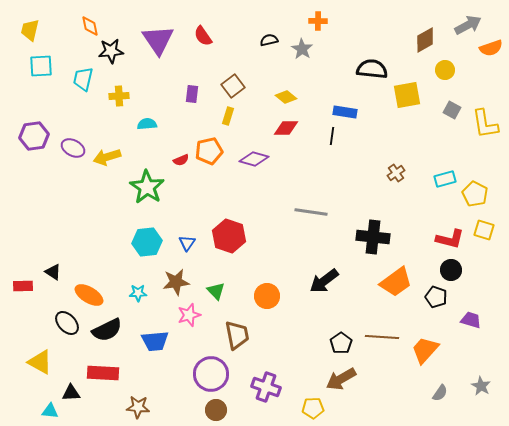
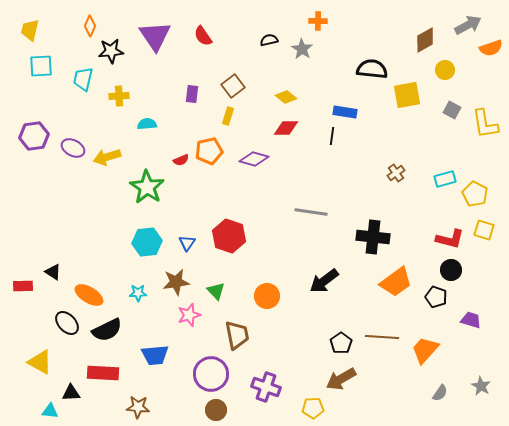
orange diamond at (90, 26): rotated 35 degrees clockwise
purple triangle at (158, 40): moved 3 px left, 4 px up
blue trapezoid at (155, 341): moved 14 px down
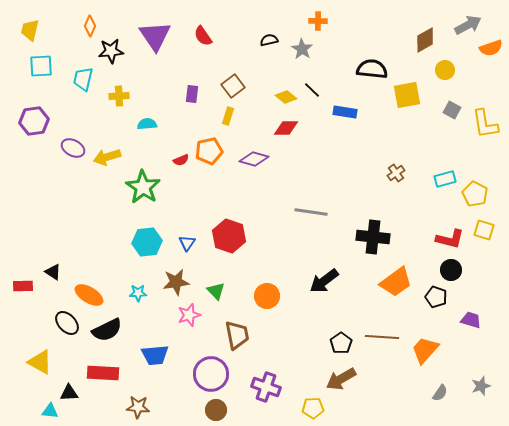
purple hexagon at (34, 136): moved 15 px up
black line at (332, 136): moved 20 px left, 46 px up; rotated 54 degrees counterclockwise
green star at (147, 187): moved 4 px left
gray star at (481, 386): rotated 24 degrees clockwise
black triangle at (71, 393): moved 2 px left
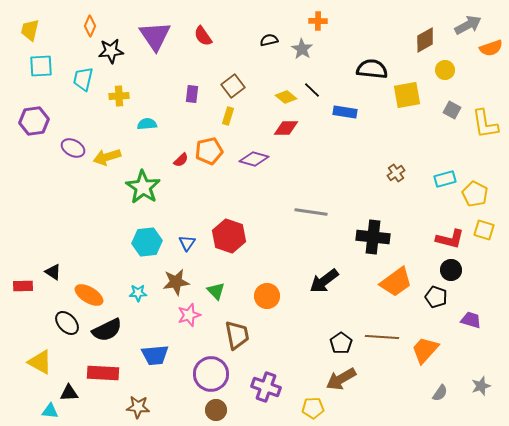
red semicircle at (181, 160): rotated 21 degrees counterclockwise
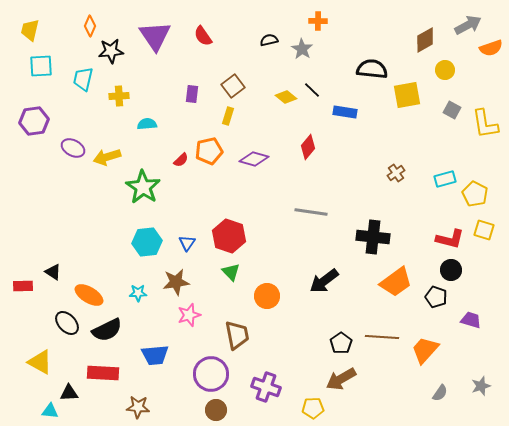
red diamond at (286, 128): moved 22 px right, 19 px down; rotated 50 degrees counterclockwise
green triangle at (216, 291): moved 15 px right, 19 px up
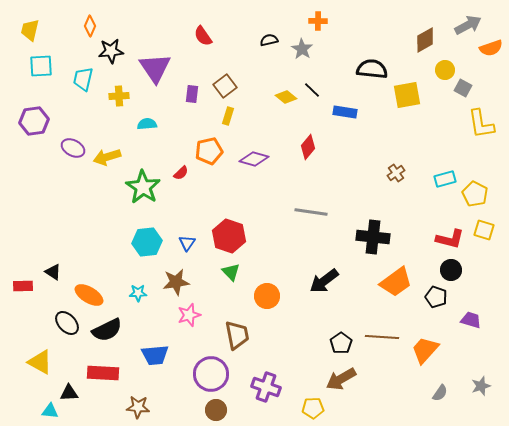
purple triangle at (155, 36): moved 32 px down
brown square at (233, 86): moved 8 px left
gray square at (452, 110): moved 11 px right, 22 px up
yellow L-shape at (485, 124): moved 4 px left
red semicircle at (181, 160): moved 13 px down
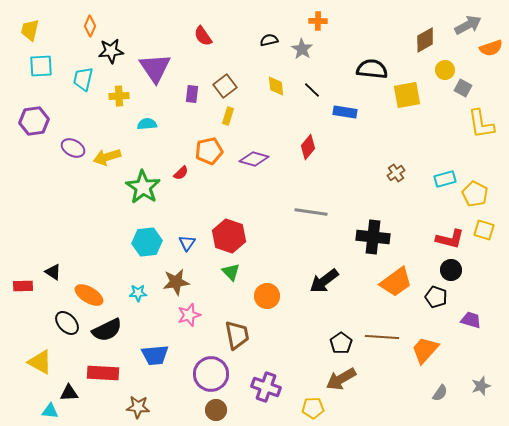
yellow diamond at (286, 97): moved 10 px left, 11 px up; rotated 45 degrees clockwise
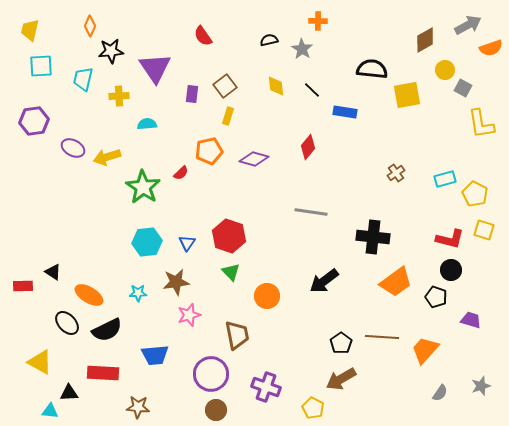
yellow pentagon at (313, 408): rotated 30 degrees clockwise
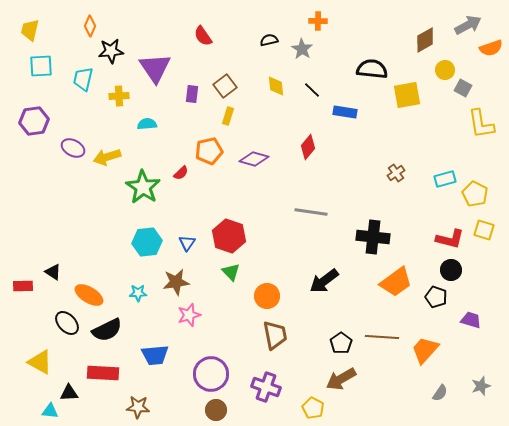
brown trapezoid at (237, 335): moved 38 px right
